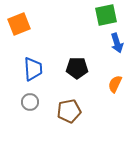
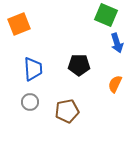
green square: rotated 35 degrees clockwise
black pentagon: moved 2 px right, 3 px up
brown pentagon: moved 2 px left
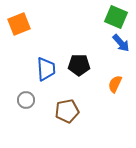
green square: moved 10 px right, 2 px down
blue arrow: moved 4 px right; rotated 24 degrees counterclockwise
blue trapezoid: moved 13 px right
gray circle: moved 4 px left, 2 px up
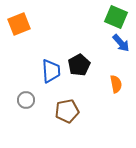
black pentagon: rotated 30 degrees counterclockwise
blue trapezoid: moved 5 px right, 2 px down
orange semicircle: moved 1 px right; rotated 144 degrees clockwise
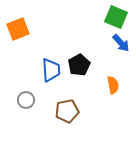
orange square: moved 1 px left, 5 px down
blue trapezoid: moved 1 px up
orange semicircle: moved 3 px left, 1 px down
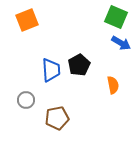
orange square: moved 9 px right, 9 px up
blue arrow: rotated 18 degrees counterclockwise
brown pentagon: moved 10 px left, 7 px down
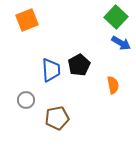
green square: rotated 20 degrees clockwise
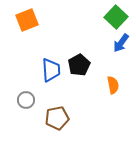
blue arrow: rotated 96 degrees clockwise
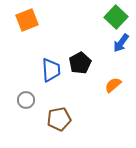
black pentagon: moved 1 px right, 2 px up
orange semicircle: rotated 120 degrees counterclockwise
brown pentagon: moved 2 px right, 1 px down
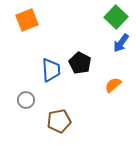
black pentagon: rotated 15 degrees counterclockwise
brown pentagon: moved 2 px down
